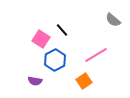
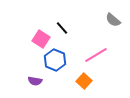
black line: moved 2 px up
blue hexagon: rotated 10 degrees counterclockwise
orange square: rotated 14 degrees counterclockwise
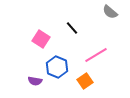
gray semicircle: moved 3 px left, 8 px up
black line: moved 10 px right
blue hexagon: moved 2 px right, 7 px down
orange square: moved 1 px right; rotated 14 degrees clockwise
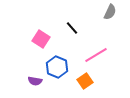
gray semicircle: rotated 105 degrees counterclockwise
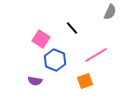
blue hexagon: moved 2 px left, 7 px up
orange square: rotated 14 degrees clockwise
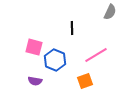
black line: rotated 40 degrees clockwise
pink square: moved 7 px left, 8 px down; rotated 18 degrees counterclockwise
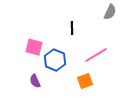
purple semicircle: rotated 56 degrees clockwise
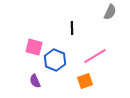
pink line: moved 1 px left, 1 px down
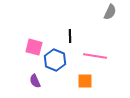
black line: moved 2 px left, 8 px down
pink line: rotated 40 degrees clockwise
orange square: rotated 21 degrees clockwise
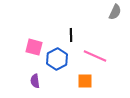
gray semicircle: moved 5 px right
black line: moved 1 px right, 1 px up
pink line: rotated 15 degrees clockwise
blue hexagon: moved 2 px right, 1 px up; rotated 10 degrees clockwise
purple semicircle: rotated 16 degrees clockwise
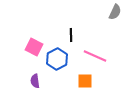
pink square: rotated 12 degrees clockwise
